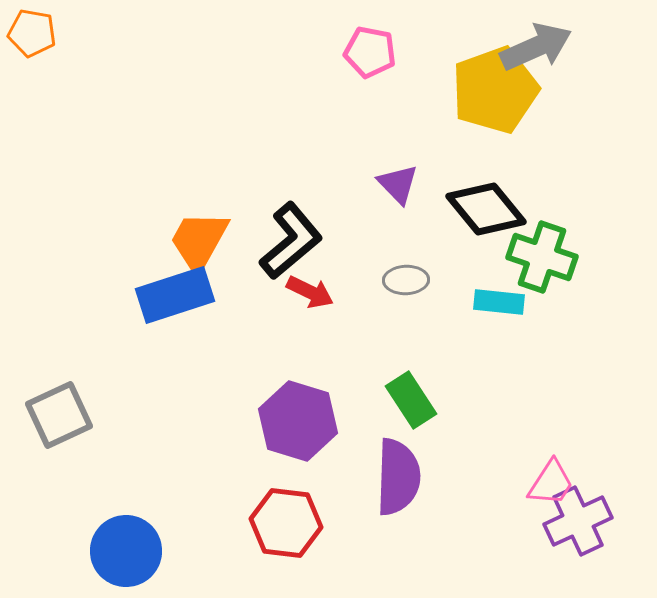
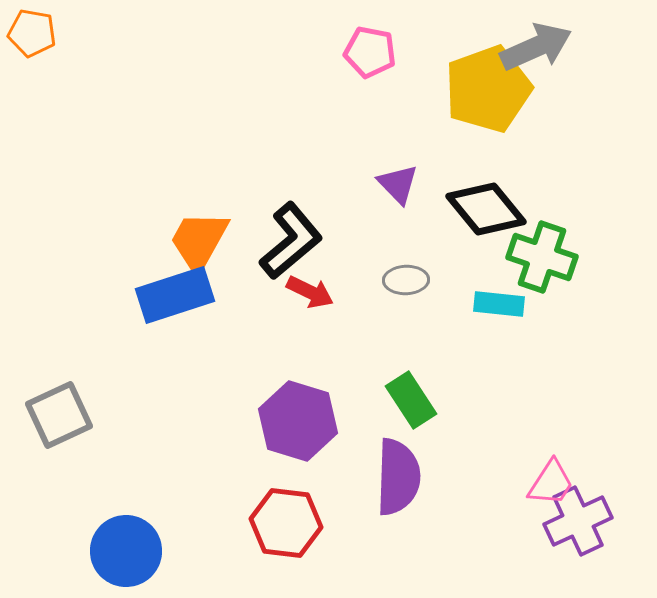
yellow pentagon: moved 7 px left, 1 px up
cyan rectangle: moved 2 px down
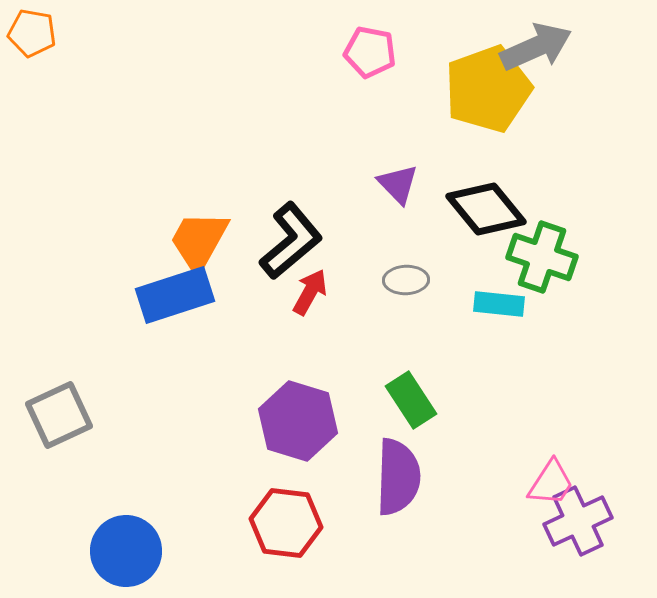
red arrow: rotated 87 degrees counterclockwise
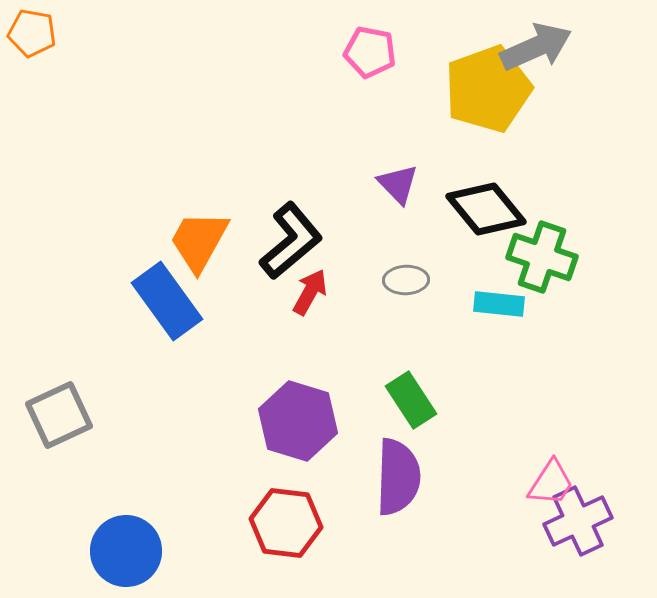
blue rectangle: moved 8 px left, 6 px down; rotated 72 degrees clockwise
